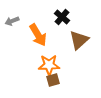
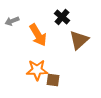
orange star: moved 12 px left, 5 px down
brown square: rotated 24 degrees clockwise
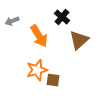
orange arrow: moved 1 px right, 1 px down
orange star: rotated 15 degrees counterclockwise
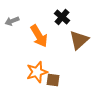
orange star: moved 2 px down
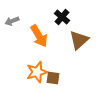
brown square: moved 2 px up
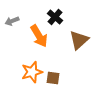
black cross: moved 7 px left
orange star: moved 5 px left
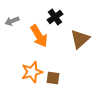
black cross: rotated 14 degrees clockwise
brown triangle: moved 1 px right, 1 px up
